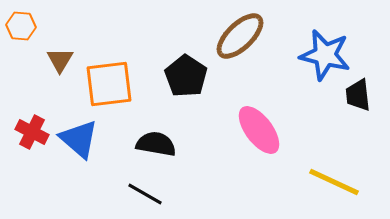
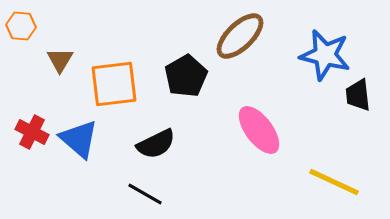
black pentagon: rotated 9 degrees clockwise
orange square: moved 5 px right
black semicircle: rotated 144 degrees clockwise
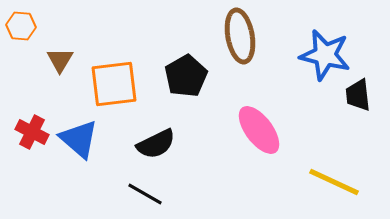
brown ellipse: rotated 56 degrees counterclockwise
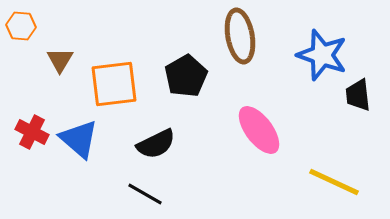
blue star: moved 3 px left; rotated 6 degrees clockwise
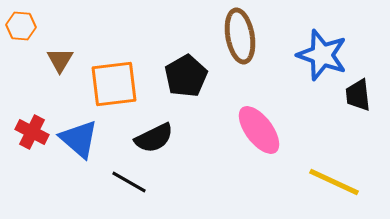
black semicircle: moved 2 px left, 6 px up
black line: moved 16 px left, 12 px up
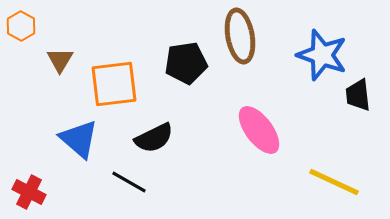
orange hexagon: rotated 24 degrees clockwise
black pentagon: moved 13 px up; rotated 21 degrees clockwise
red cross: moved 3 px left, 60 px down
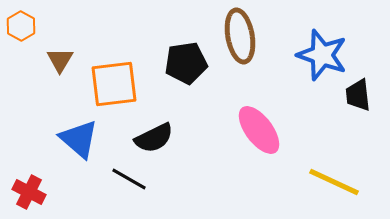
black line: moved 3 px up
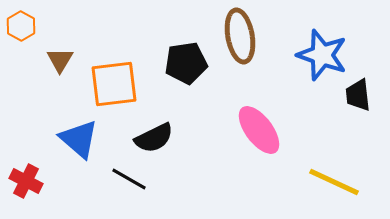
red cross: moved 3 px left, 11 px up
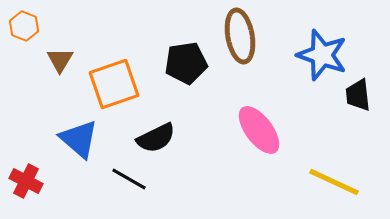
orange hexagon: moved 3 px right; rotated 8 degrees counterclockwise
orange square: rotated 12 degrees counterclockwise
black semicircle: moved 2 px right
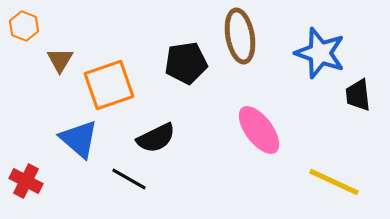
blue star: moved 2 px left, 2 px up
orange square: moved 5 px left, 1 px down
